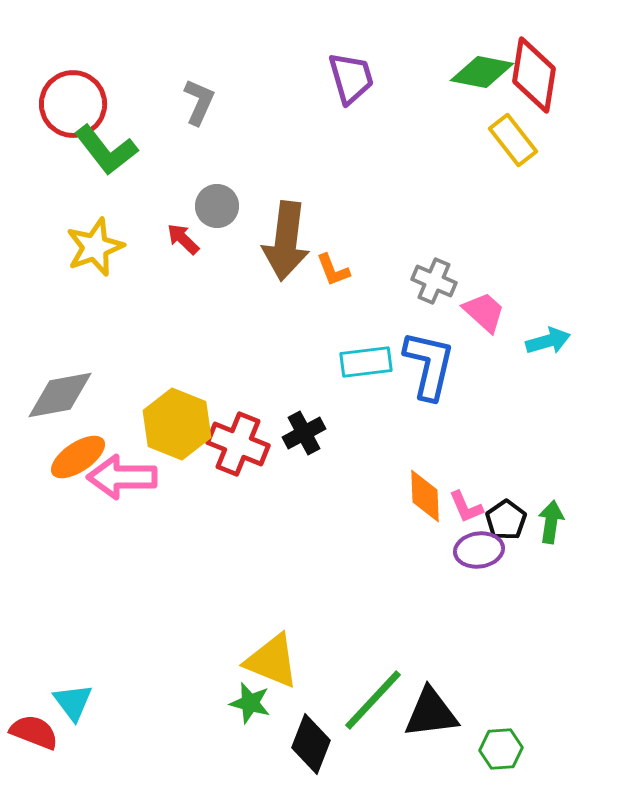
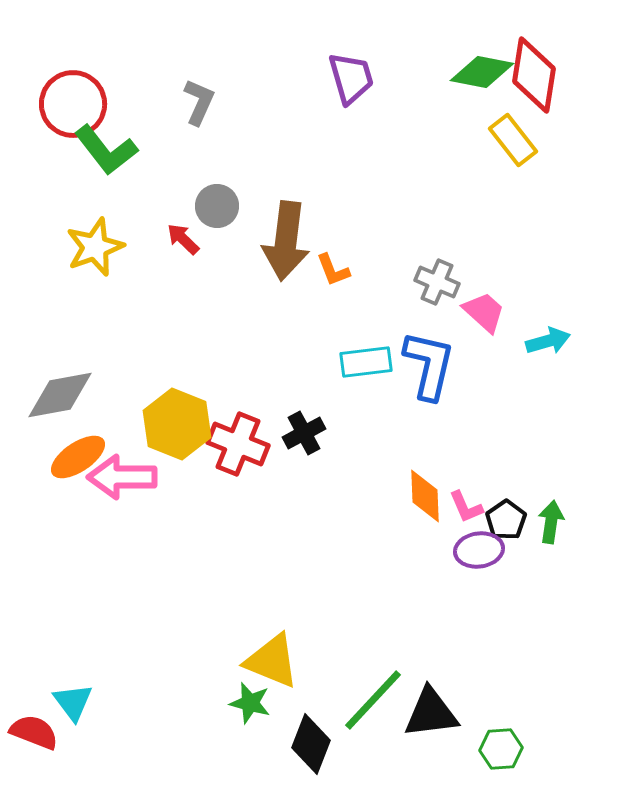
gray cross: moved 3 px right, 1 px down
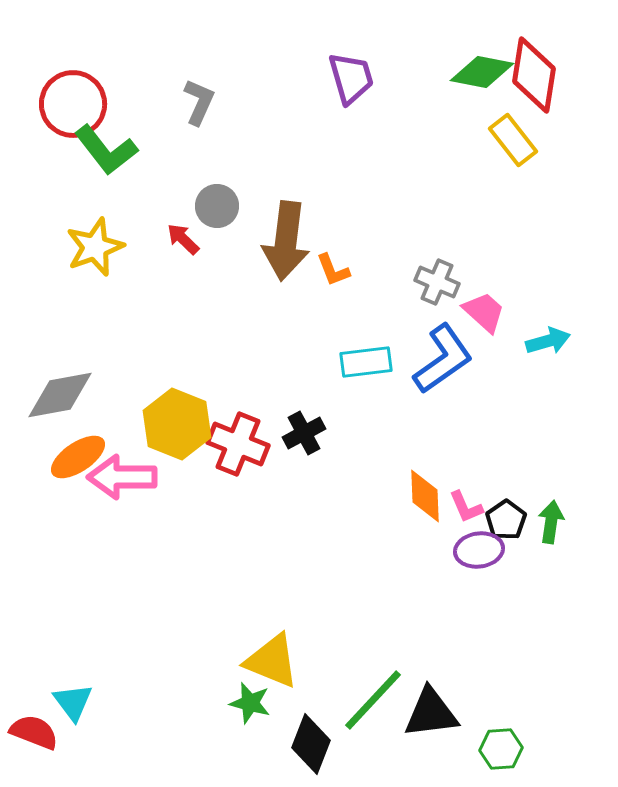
blue L-shape: moved 14 px right, 6 px up; rotated 42 degrees clockwise
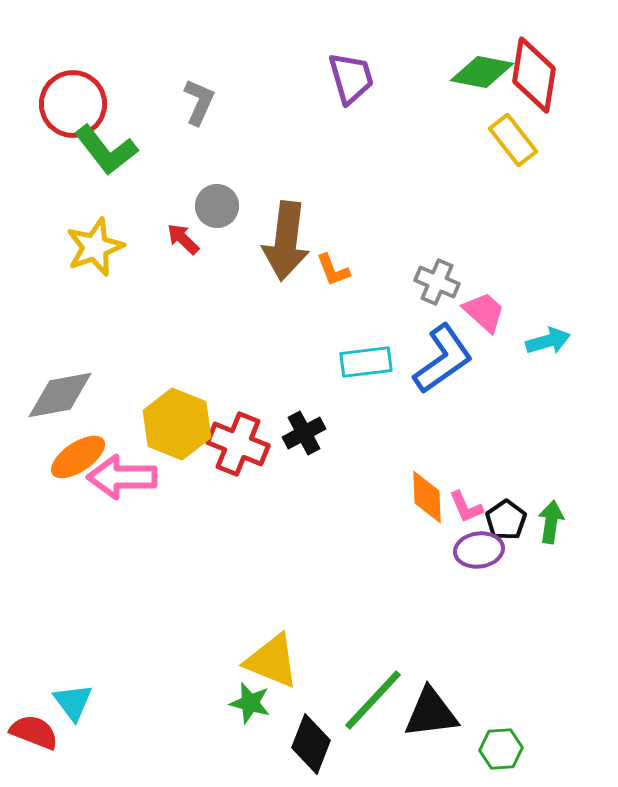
orange diamond: moved 2 px right, 1 px down
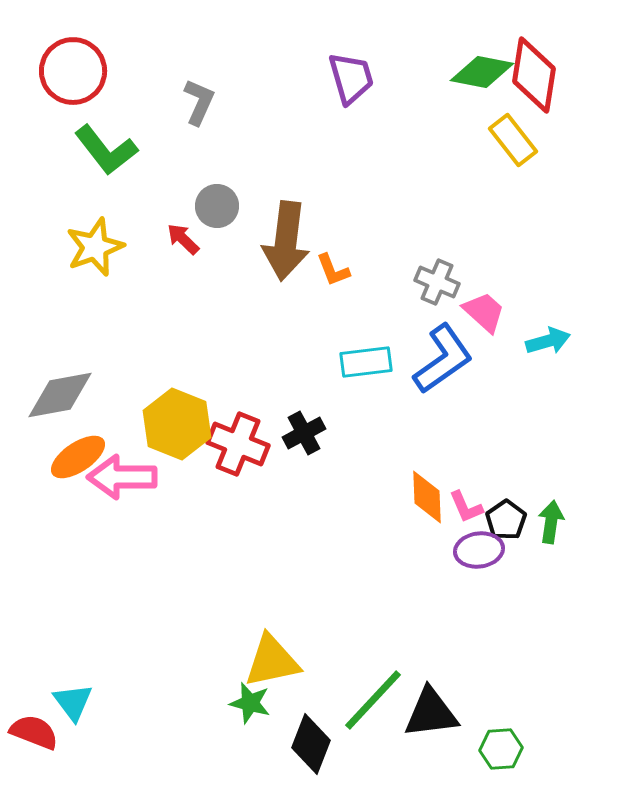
red circle: moved 33 px up
yellow triangle: rotated 34 degrees counterclockwise
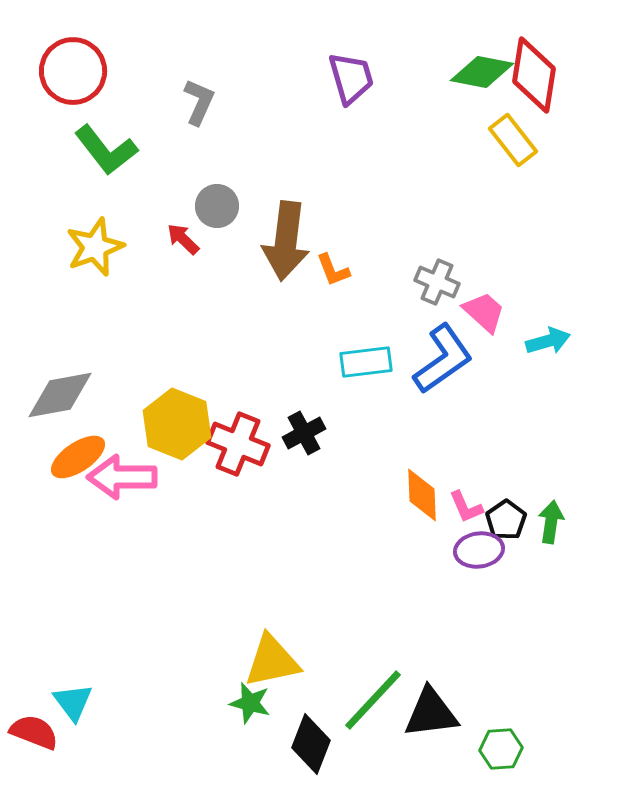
orange diamond: moved 5 px left, 2 px up
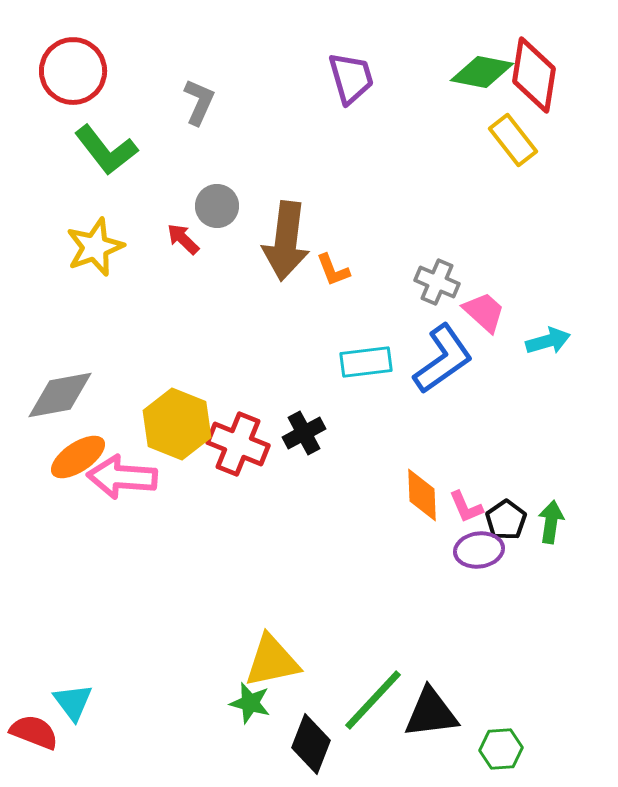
pink arrow: rotated 4 degrees clockwise
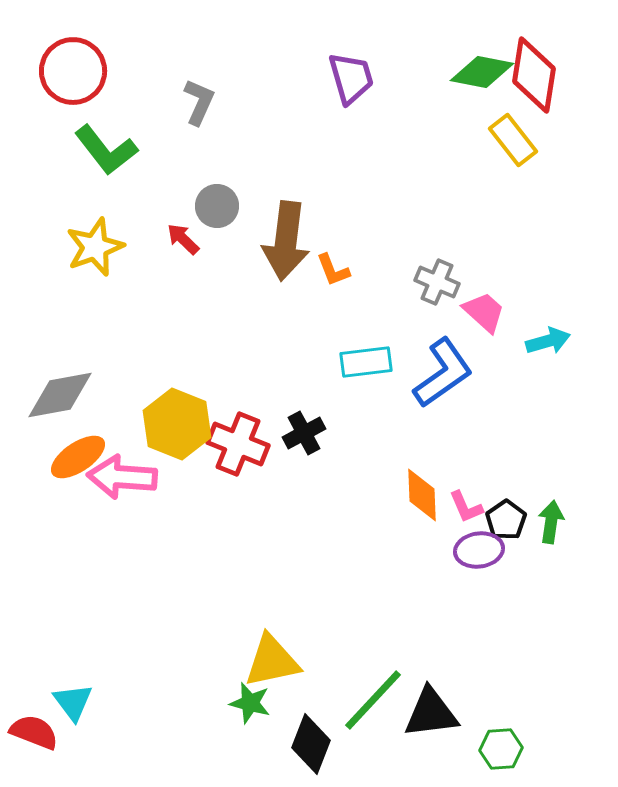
blue L-shape: moved 14 px down
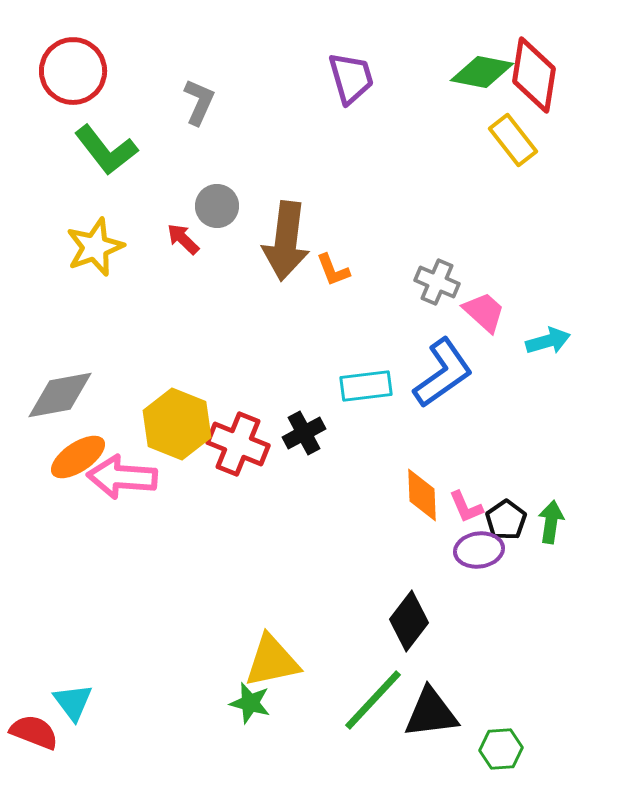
cyan rectangle: moved 24 px down
black diamond: moved 98 px right, 123 px up; rotated 16 degrees clockwise
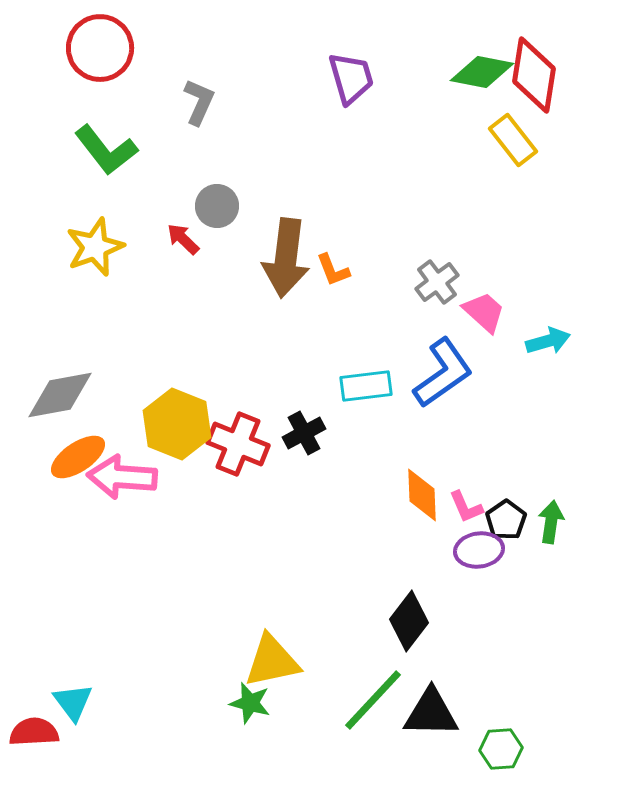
red circle: moved 27 px right, 23 px up
brown arrow: moved 17 px down
gray cross: rotated 30 degrees clockwise
black triangle: rotated 8 degrees clockwise
red semicircle: rotated 24 degrees counterclockwise
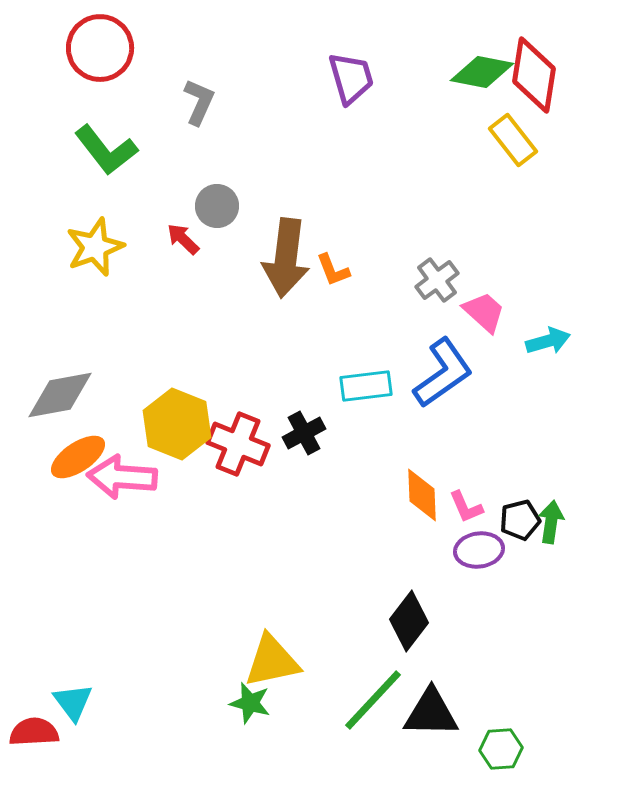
gray cross: moved 2 px up
black pentagon: moved 14 px right; rotated 21 degrees clockwise
